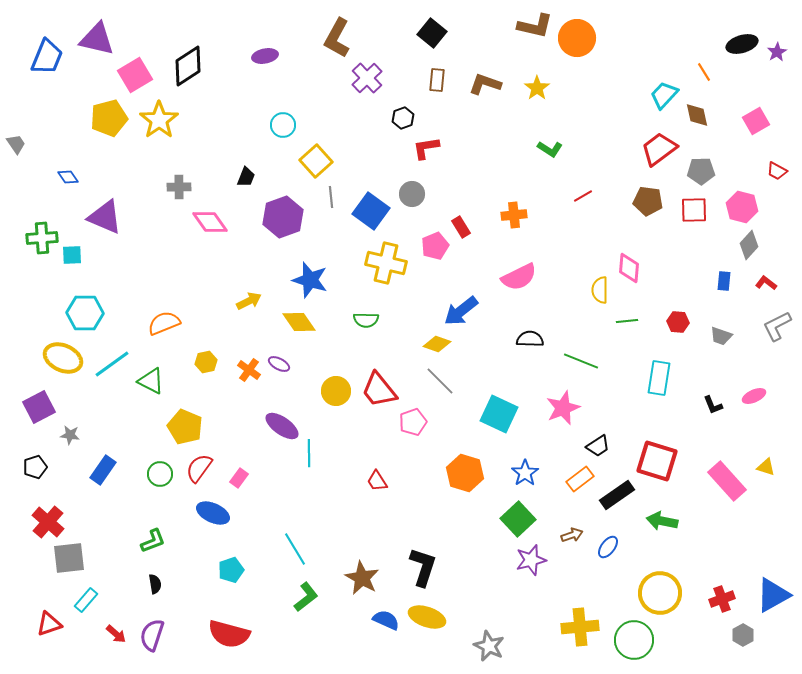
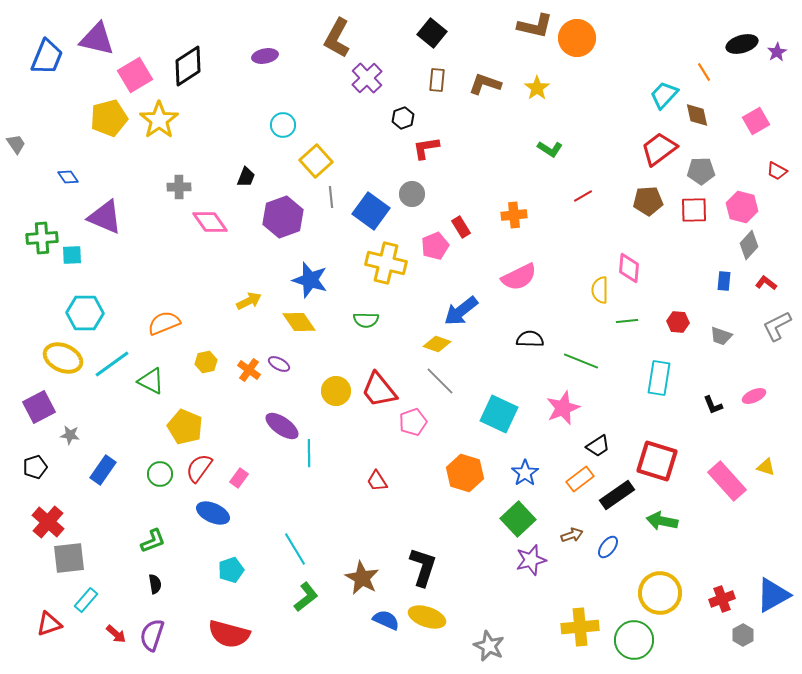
brown pentagon at (648, 201): rotated 12 degrees counterclockwise
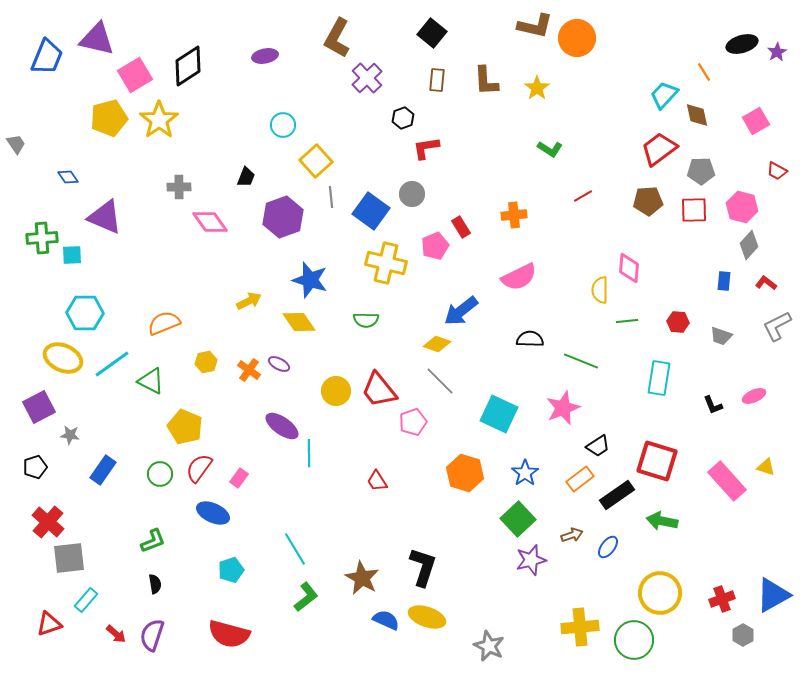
brown L-shape at (485, 84): moved 1 px right, 3 px up; rotated 112 degrees counterclockwise
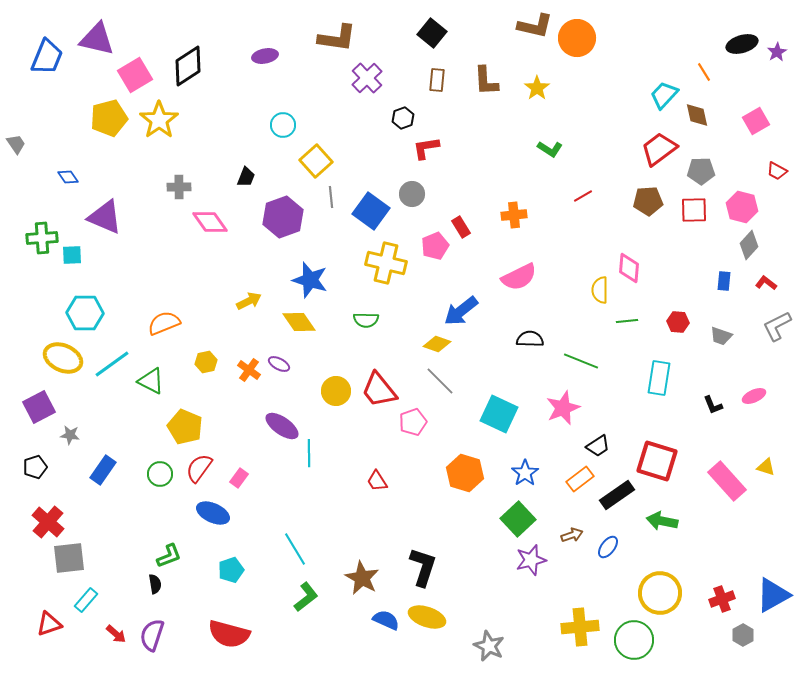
brown L-shape at (337, 38): rotated 111 degrees counterclockwise
green L-shape at (153, 541): moved 16 px right, 15 px down
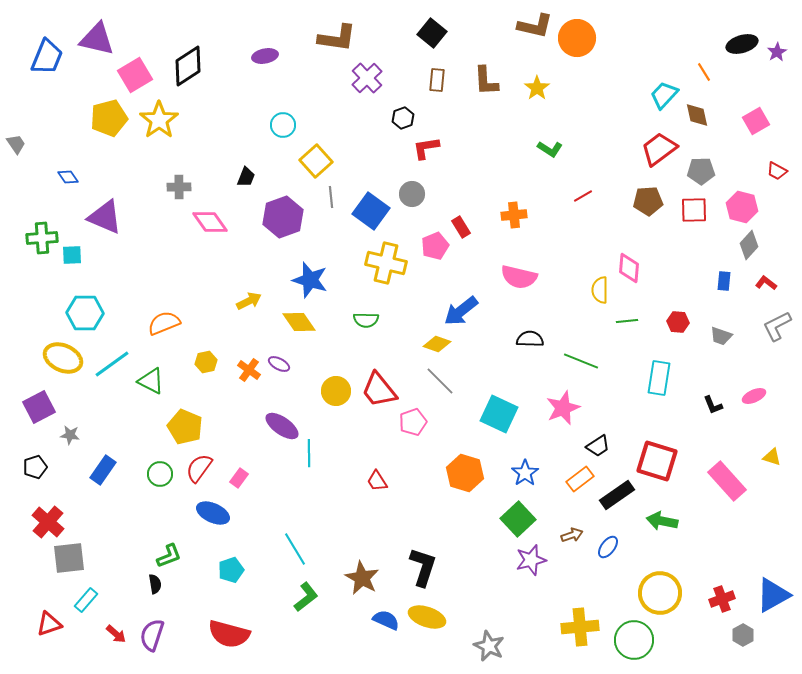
pink semicircle at (519, 277): rotated 39 degrees clockwise
yellow triangle at (766, 467): moved 6 px right, 10 px up
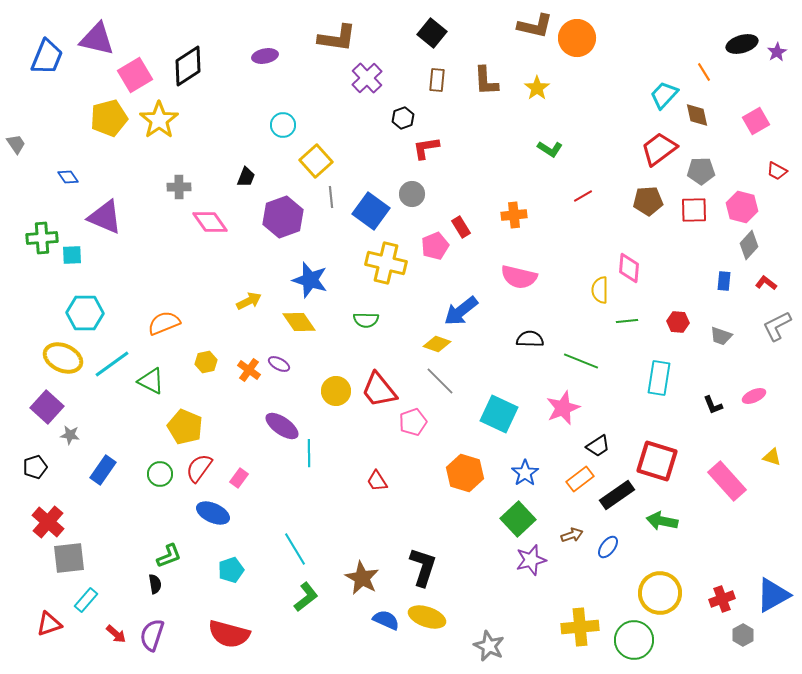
purple square at (39, 407): moved 8 px right; rotated 20 degrees counterclockwise
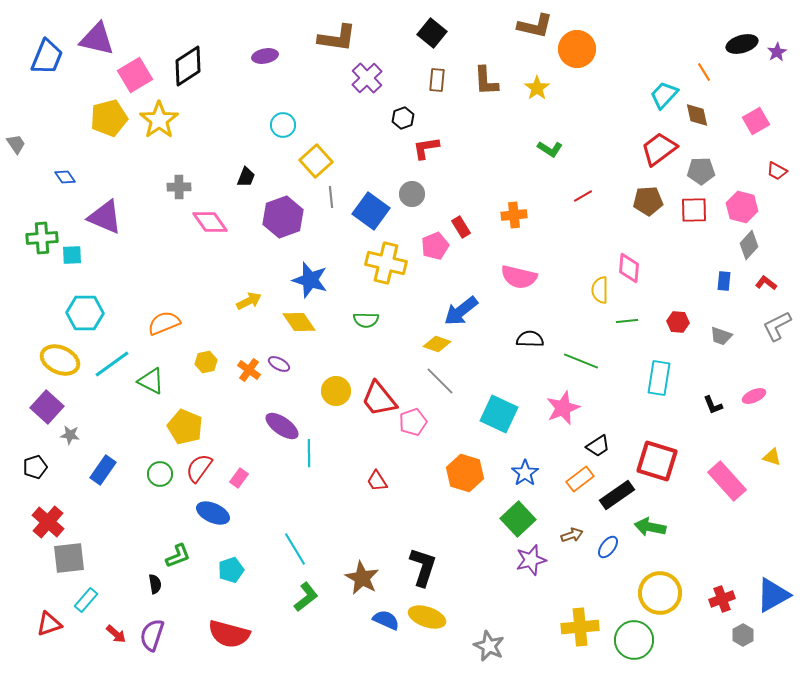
orange circle at (577, 38): moved 11 px down
blue diamond at (68, 177): moved 3 px left
yellow ellipse at (63, 358): moved 3 px left, 2 px down
red trapezoid at (379, 390): moved 9 px down
green arrow at (662, 521): moved 12 px left, 6 px down
green L-shape at (169, 556): moved 9 px right
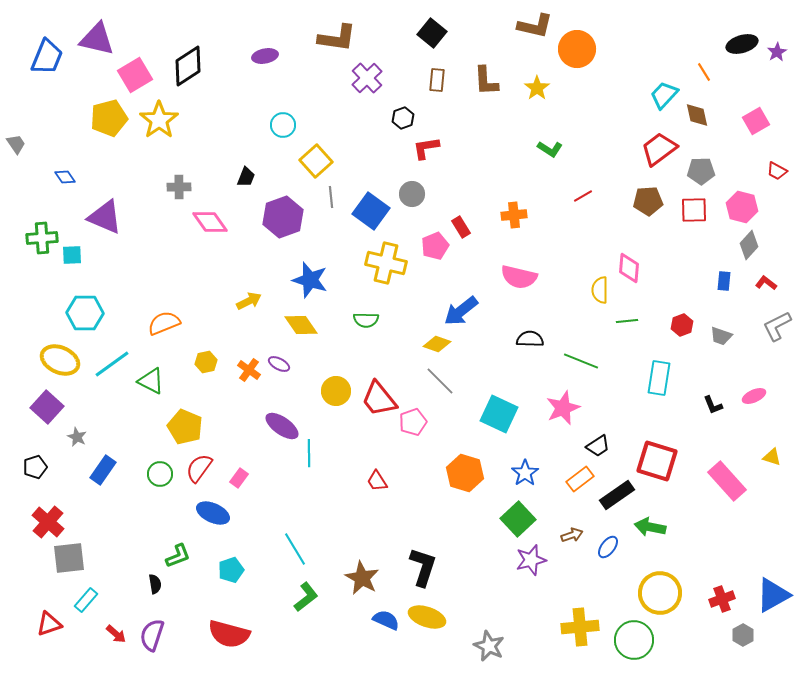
yellow diamond at (299, 322): moved 2 px right, 3 px down
red hexagon at (678, 322): moved 4 px right, 3 px down; rotated 25 degrees counterclockwise
gray star at (70, 435): moved 7 px right, 2 px down; rotated 18 degrees clockwise
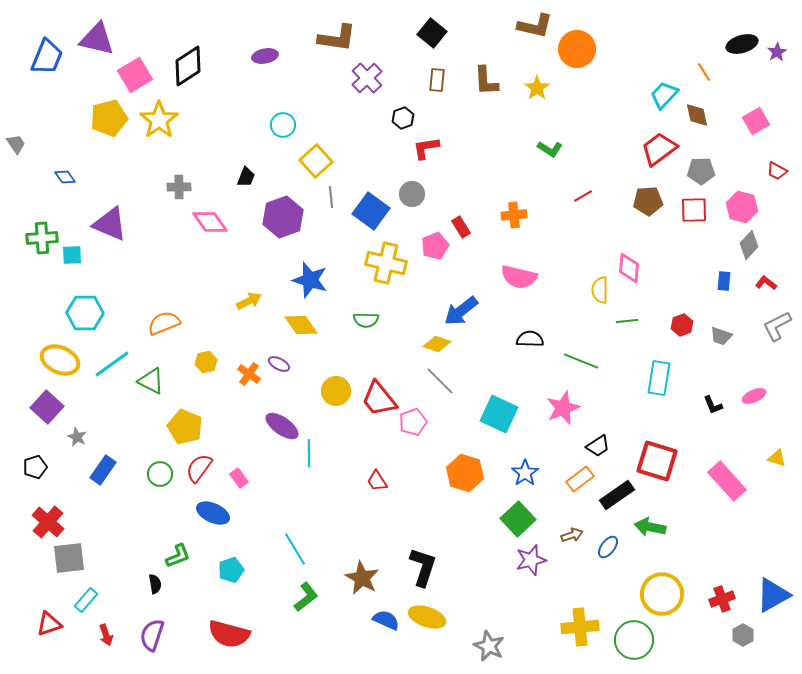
purple triangle at (105, 217): moved 5 px right, 7 px down
orange cross at (249, 370): moved 4 px down
yellow triangle at (772, 457): moved 5 px right, 1 px down
pink rectangle at (239, 478): rotated 72 degrees counterclockwise
yellow circle at (660, 593): moved 2 px right, 1 px down
red arrow at (116, 634): moved 10 px left, 1 px down; rotated 30 degrees clockwise
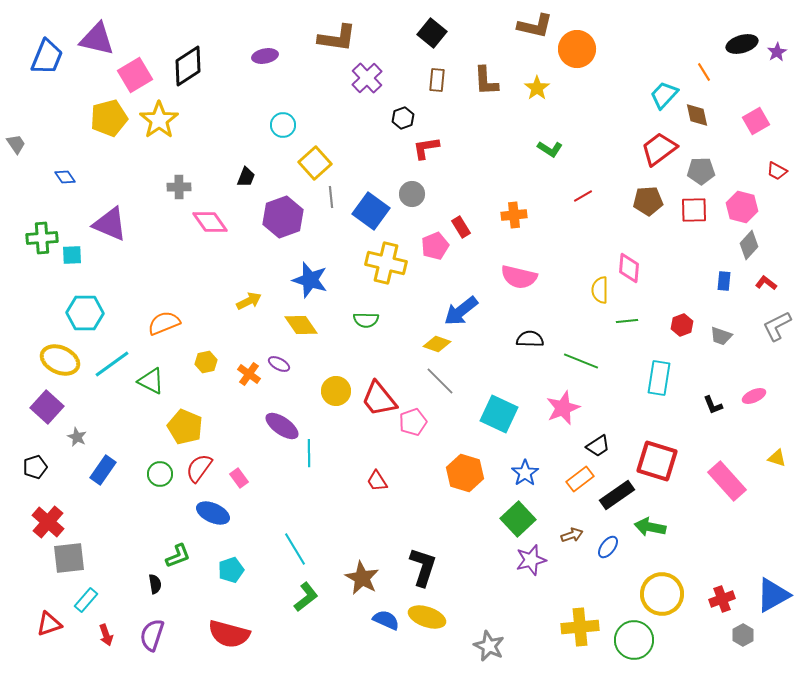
yellow square at (316, 161): moved 1 px left, 2 px down
